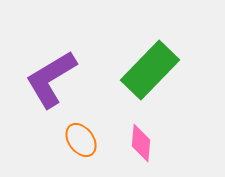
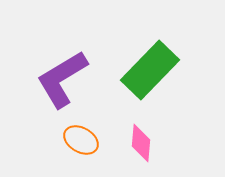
purple L-shape: moved 11 px right
orange ellipse: rotated 24 degrees counterclockwise
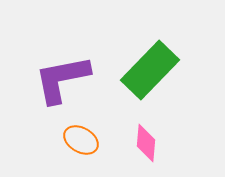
purple L-shape: rotated 20 degrees clockwise
pink diamond: moved 5 px right
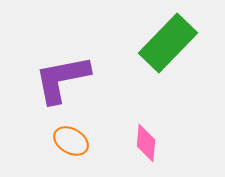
green rectangle: moved 18 px right, 27 px up
orange ellipse: moved 10 px left, 1 px down
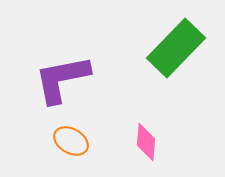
green rectangle: moved 8 px right, 5 px down
pink diamond: moved 1 px up
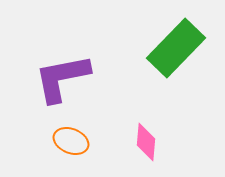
purple L-shape: moved 1 px up
orange ellipse: rotated 8 degrees counterclockwise
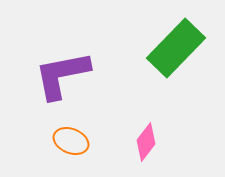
purple L-shape: moved 3 px up
pink diamond: rotated 33 degrees clockwise
